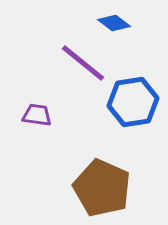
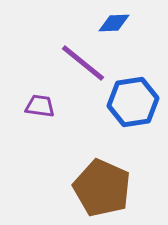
blue diamond: rotated 40 degrees counterclockwise
purple trapezoid: moved 3 px right, 9 px up
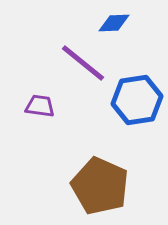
blue hexagon: moved 4 px right, 2 px up
brown pentagon: moved 2 px left, 2 px up
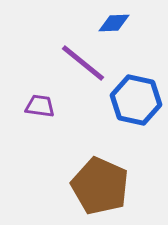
blue hexagon: moved 1 px left; rotated 21 degrees clockwise
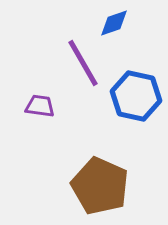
blue diamond: rotated 16 degrees counterclockwise
purple line: rotated 21 degrees clockwise
blue hexagon: moved 4 px up
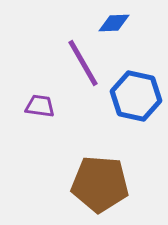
blue diamond: rotated 16 degrees clockwise
brown pentagon: moved 2 px up; rotated 20 degrees counterclockwise
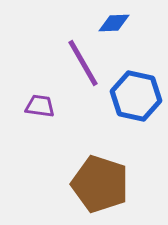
brown pentagon: rotated 14 degrees clockwise
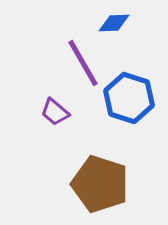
blue hexagon: moved 7 px left, 2 px down; rotated 6 degrees clockwise
purple trapezoid: moved 15 px right, 6 px down; rotated 148 degrees counterclockwise
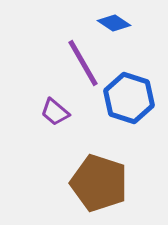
blue diamond: rotated 36 degrees clockwise
brown pentagon: moved 1 px left, 1 px up
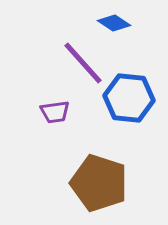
purple line: rotated 12 degrees counterclockwise
blue hexagon: rotated 12 degrees counterclockwise
purple trapezoid: rotated 48 degrees counterclockwise
